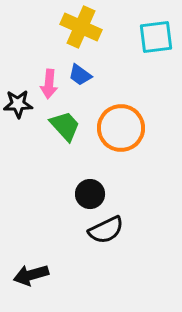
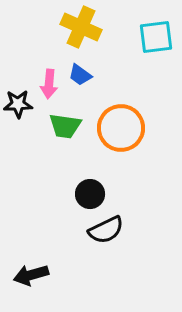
green trapezoid: rotated 140 degrees clockwise
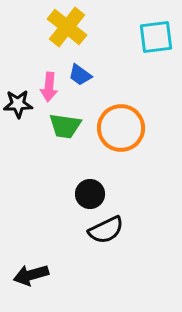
yellow cross: moved 14 px left; rotated 15 degrees clockwise
pink arrow: moved 3 px down
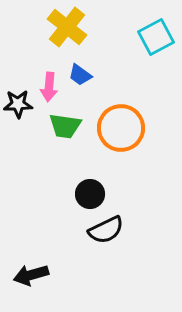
cyan square: rotated 21 degrees counterclockwise
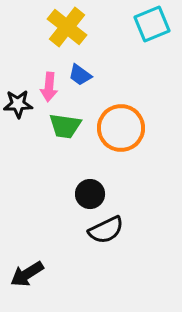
cyan square: moved 4 px left, 13 px up; rotated 6 degrees clockwise
black arrow: moved 4 px left, 1 px up; rotated 16 degrees counterclockwise
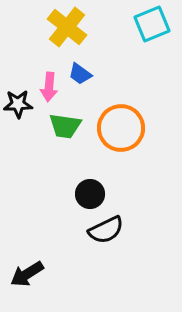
blue trapezoid: moved 1 px up
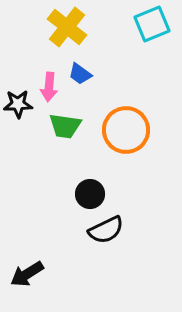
orange circle: moved 5 px right, 2 px down
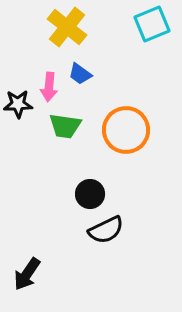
black arrow: rotated 24 degrees counterclockwise
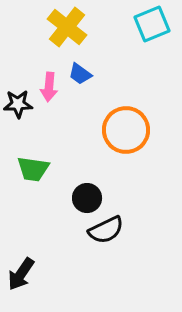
green trapezoid: moved 32 px left, 43 px down
black circle: moved 3 px left, 4 px down
black arrow: moved 6 px left
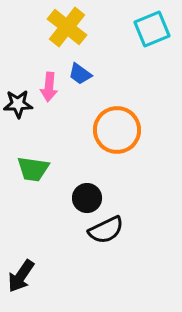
cyan square: moved 5 px down
orange circle: moved 9 px left
black arrow: moved 2 px down
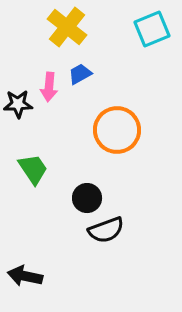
blue trapezoid: rotated 115 degrees clockwise
green trapezoid: rotated 132 degrees counterclockwise
black semicircle: rotated 6 degrees clockwise
black arrow: moved 4 px right; rotated 68 degrees clockwise
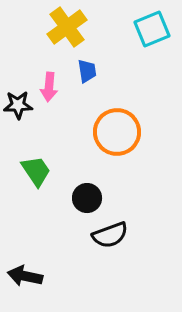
yellow cross: rotated 15 degrees clockwise
blue trapezoid: moved 7 px right, 3 px up; rotated 110 degrees clockwise
black star: moved 1 px down
orange circle: moved 2 px down
green trapezoid: moved 3 px right, 2 px down
black semicircle: moved 4 px right, 5 px down
